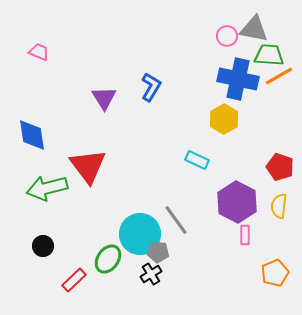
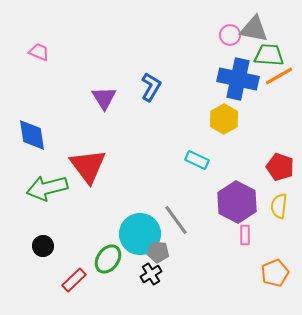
pink circle: moved 3 px right, 1 px up
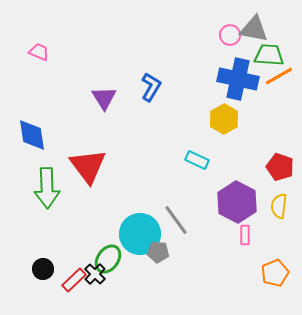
green arrow: rotated 78 degrees counterclockwise
black circle: moved 23 px down
black cross: moved 56 px left; rotated 15 degrees counterclockwise
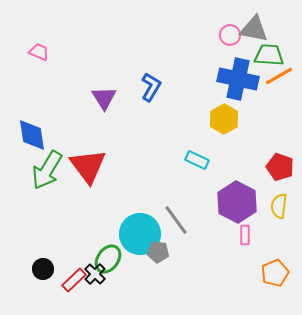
green arrow: moved 18 px up; rotated 33 degrees clockwise
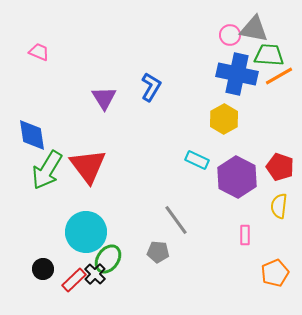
blue cross: moved 1 px left, 5 px up
purple hexagon: moved 25 px up
cyan circle: moved 54 px left, 2 px up
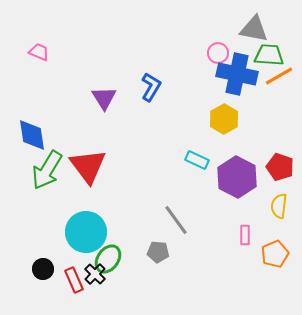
pink circle: moved 12 px left, 18 px down
orange pentagon: moved 19 px up
red rectangle: rotated 70 degrees counterclockwise
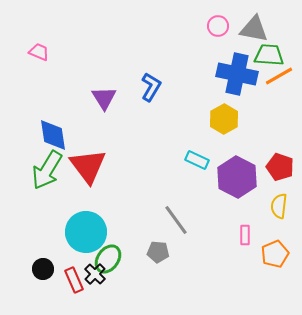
pink circle: moved 27 px up
blue diamond: moved 21 px right
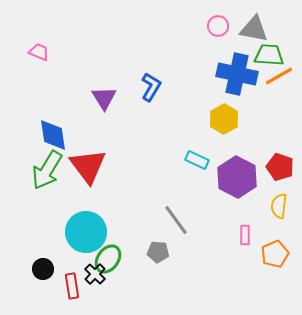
red rectangle: moved 2 px left, 6 px down; rotated 15 degrees clockwise
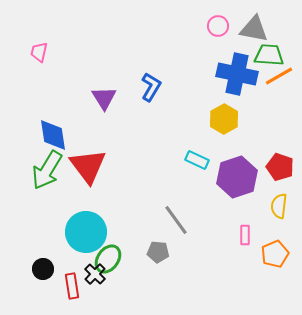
pink trapezoid: rotated 100 degrees counterclockwise
purple hexagon: rotated 15 degrees clockwise
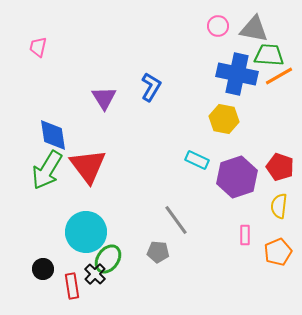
pink trapezoid: moved 1 px left, 5 px up
yellow hexagon: rotated 20 degrees counterclockwise
orange pentagon: moved 3 px right, 2 px up
